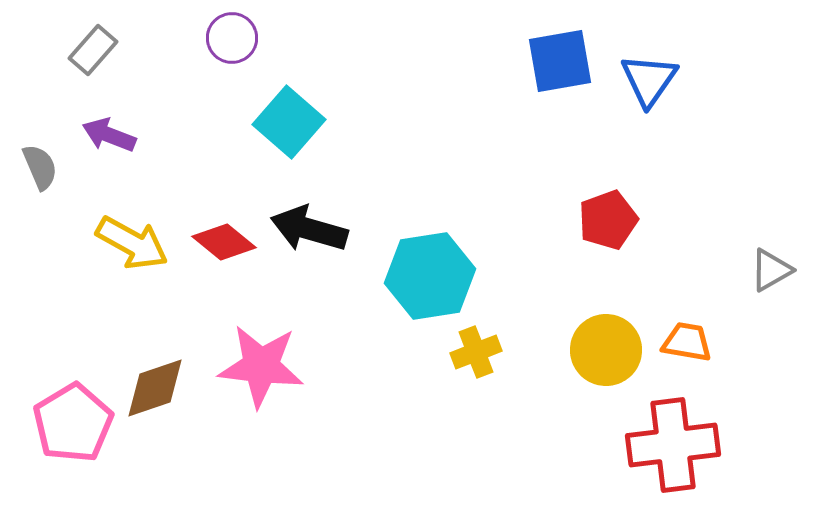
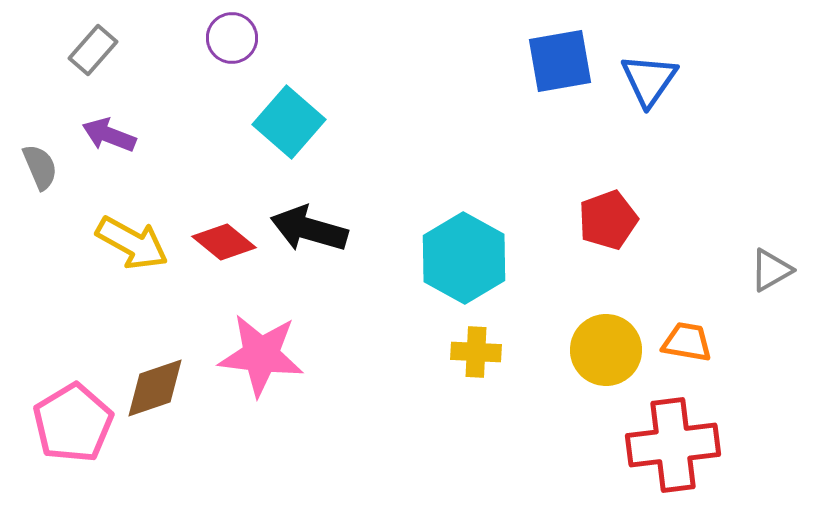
cyan hexagon: moved 34 px right, 18 px up; rotated 22 degrees counterclockwise
yellow cross: rotated 24 degrees clockwise
pink star: moved 11 px up
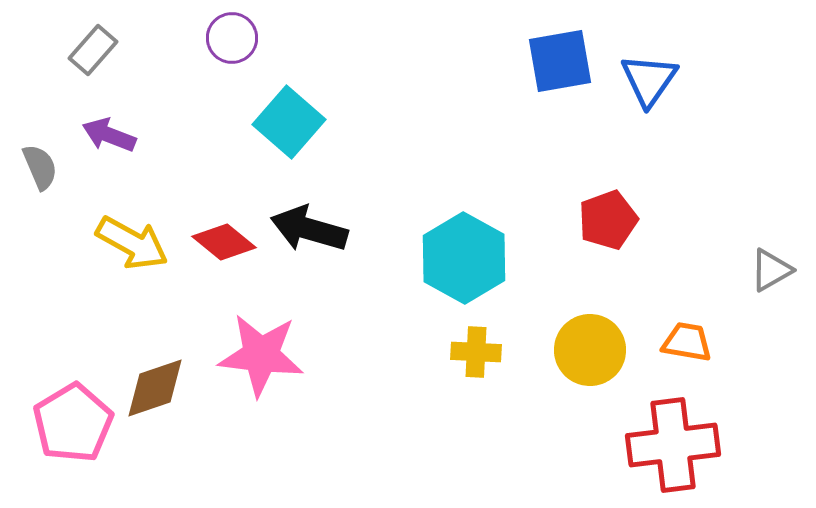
yellow circle: moved 16 px left
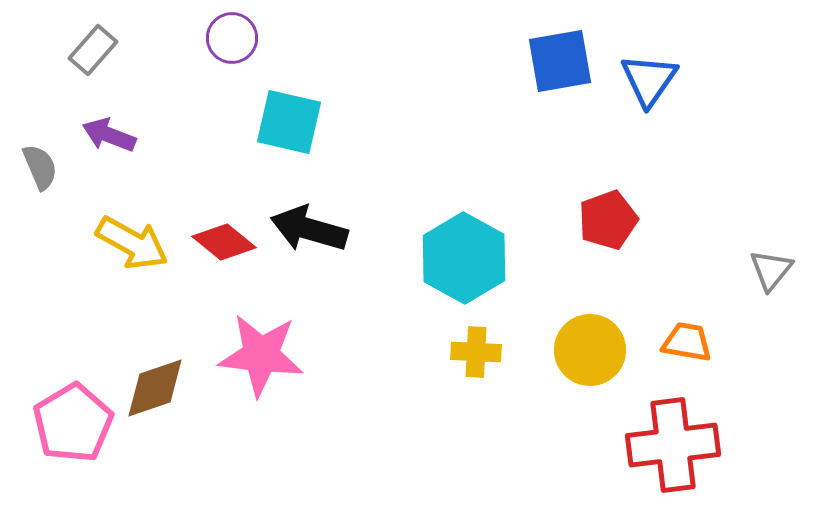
cyan square: rotated 28 degrees counterclockwise
gray triangle: rotated 21 degrees counterclockwise
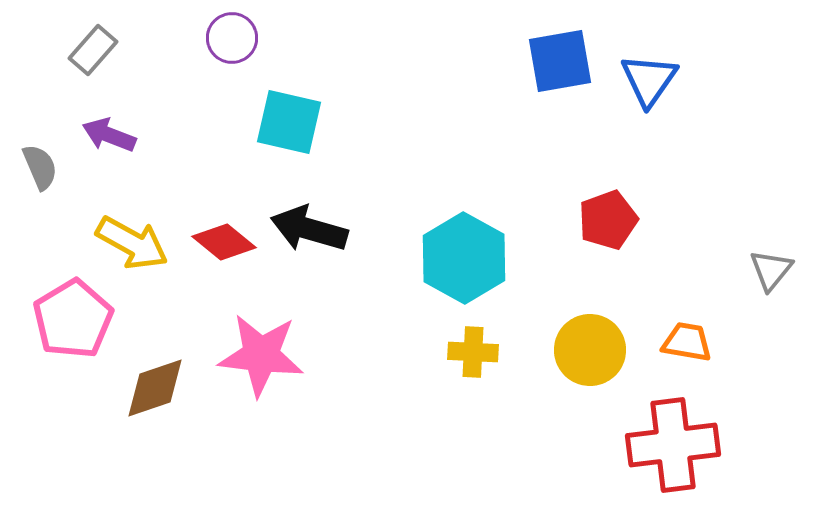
yellow cross: moved 3 px left
pink pentagon: moved 104 px up
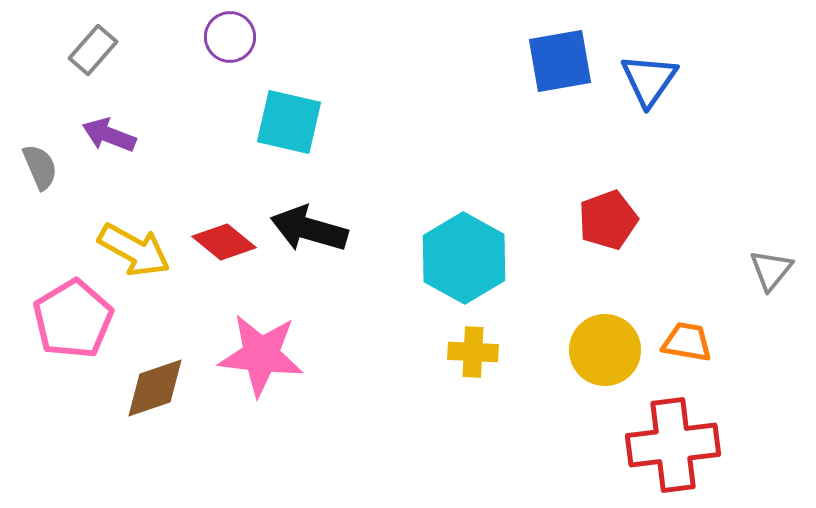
purple circle: moved 2 px left, 1 px up
yellow arrow: moved 2 px right, 7 px down
yellow circle: moved 15 px right
